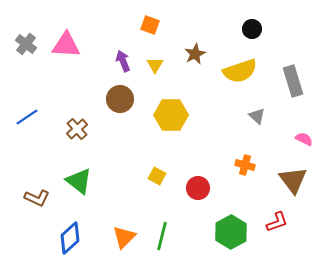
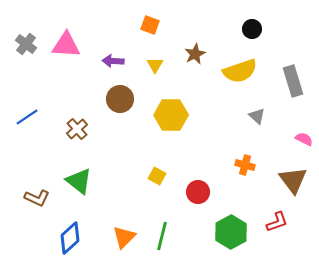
purple arrow: moved 10 px left; rotated 65 degrees counterclockwise
red circle: moved 4 px down
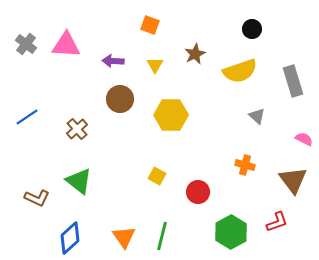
orange triangle: rotated 20 degrees counterclockwise
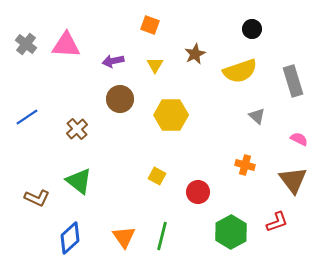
purple arrow: rotated 15 degrees counterclockwise
pink semicircle: moved 5 px left
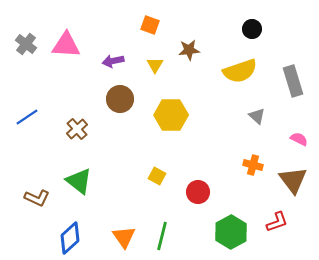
brown star: moved 6 px left, 4 px up; rotated 20 degrees clockwise
orange cross: moved 8 px right
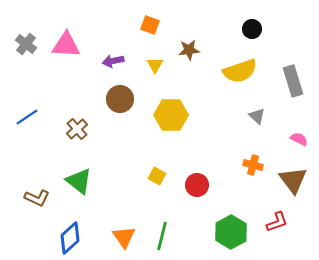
red circle: moved 1 px left, 7 px up
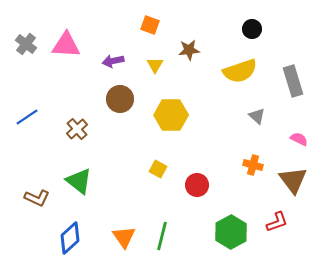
yellow square: moved 1 px right, 7 px up
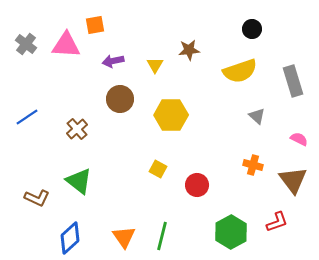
orange square: moved 55 px left; rotated 30 degrees counterclockwise
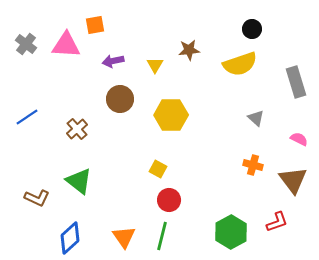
yellow semicircle: moved 7 px up
gray rectangle: moved 3 px right, 1 px down
gray triangle: moved 1 px left, 2 px down
red circle: moved 28 px left, 15 px down
